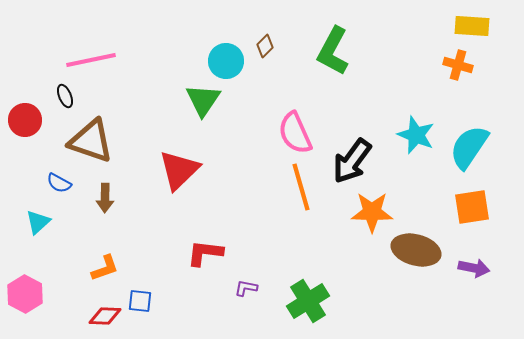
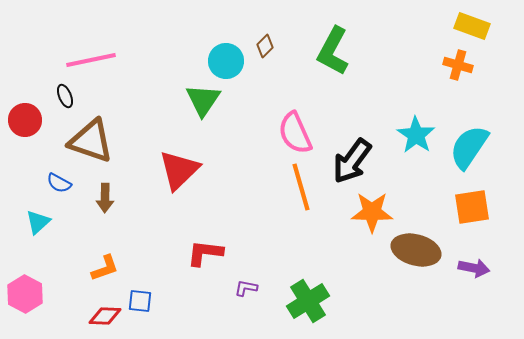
yellow rectangle: rotated 16 degrees clockwise
cyan star: rotated 12 degrees clockwise
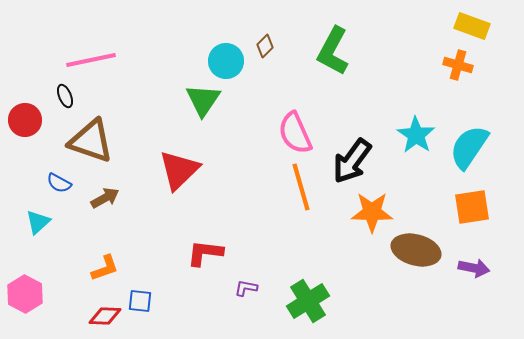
brown arrow: rotated 120 degrees counterclockwise
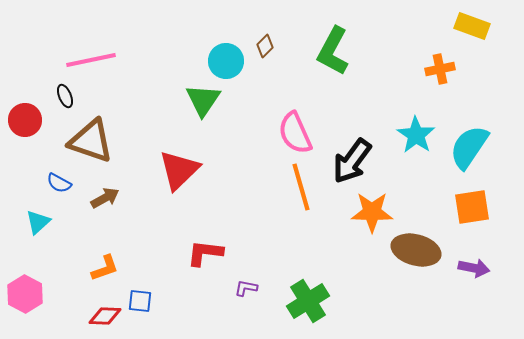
orange cross: moved 18 px left, 4 px down; rotated 28 degrees counterclockwise
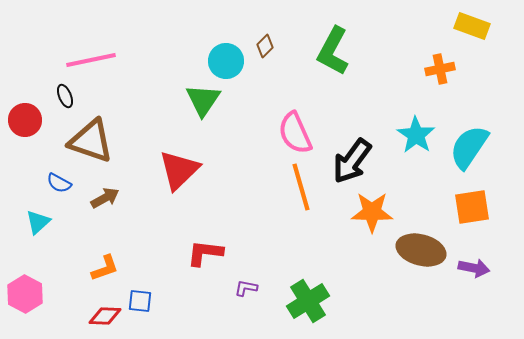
brown ellipse: moved 5 px right
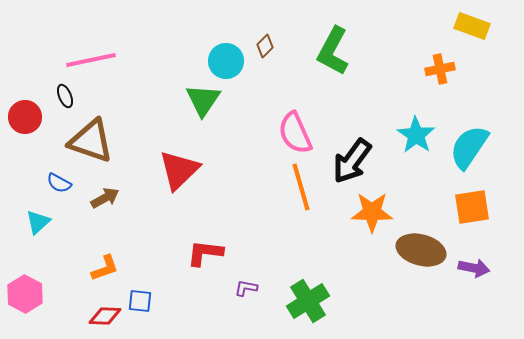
red circle: moved 3 px up
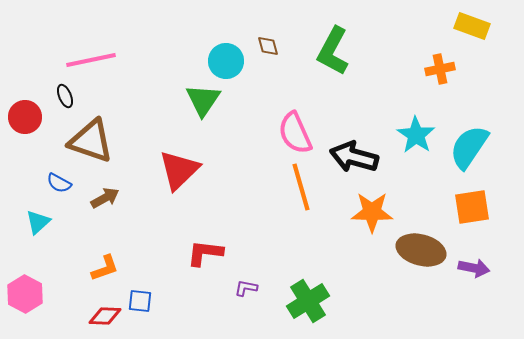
brown diamond: moved 3 px right; rotated 60 degrees counterclockwise
black arrow: moved 2 px right, 4 px up; rotated 69 degrees clockwise
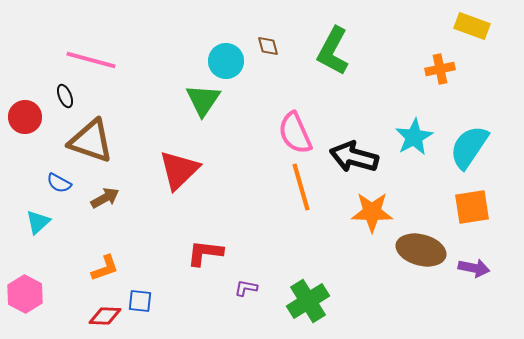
pink line: rotated 27 degrees clockwise
cyan star: moved 2 px left, 2 px down; rotated 9 degrees clockwise
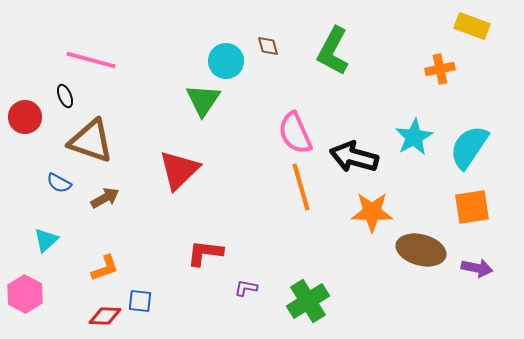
cyan triangle: moved 8 px right, 18 px down
purple arrow: moved 3 px right
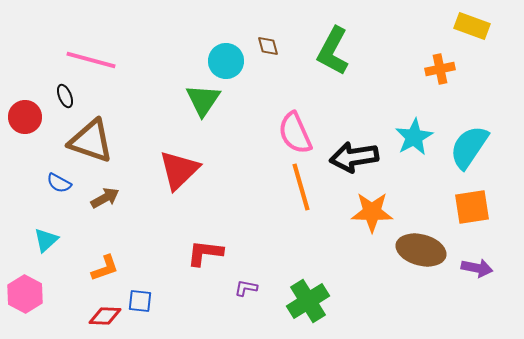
black arrow: rotated 24 degrees counterclockwise
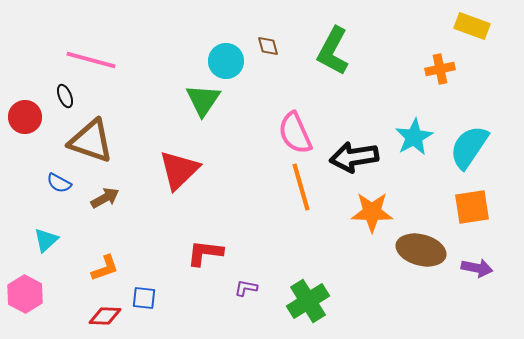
blue square: moved 4 px right, 3 px up
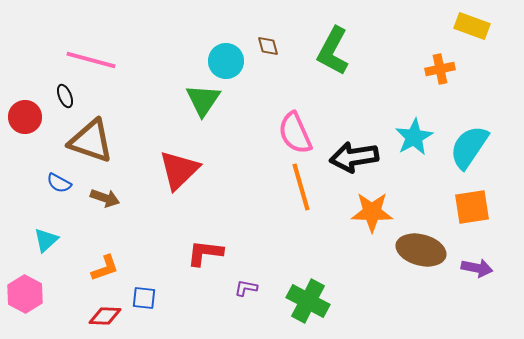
brown arrow: rotated 48 degrees clockwise
green cross: rotated 30 degrees counterclockwise
